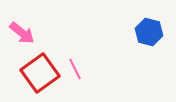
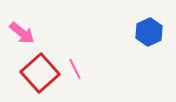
blue hexagon: rotated 20 degrees clockwise
red square: rotated 6 degrees counterclockwise
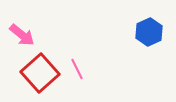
pink arrow: moved 2 px down
pink line: moved 2 px right
